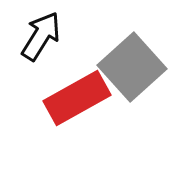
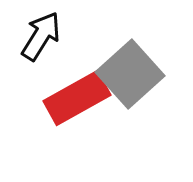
gray square: moved 2 px left, 7 px down
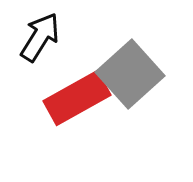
black arrow: moved 1 px left, 1 px down
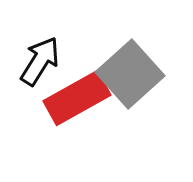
black arrow: moved 24 px down
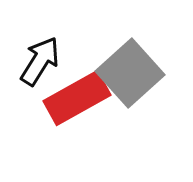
gray square: moved 1 px up
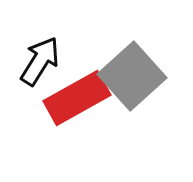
gray square: moved 2 px right, 3 px down
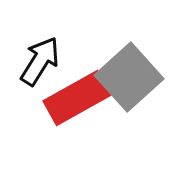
gray square: moved 3 px left, 1 px down
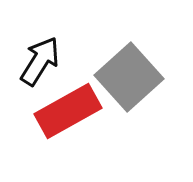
red rectangle: moved 9 px left, 13 px down
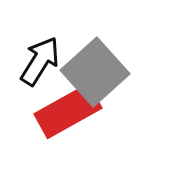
gray square: moved 34 px left, 5 px up
